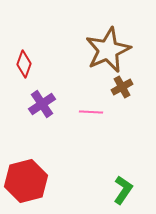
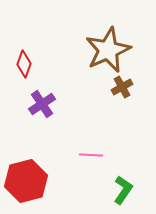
pink line: moved 43 px down
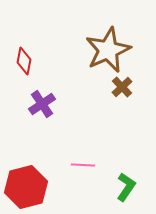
red diamond: moved 3 px up; rotated 8 degrees counterclockwise
brown cross: rotated 15 degrees counterclockwise
pink line: moved 8 px left, 10 px down
red hexagon: moved 6 px down
green L-shape: moved 3 px right, 3 px up
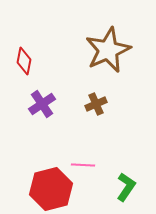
brown cross: moved 26 px left, 17 px down; rotated 20 degrees clockwise
red hexagon: moved 25 px right, 2 px down
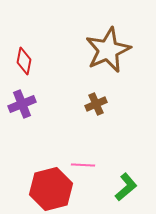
purple cross: moved 20 px left; rotated 12 degrees clockwise
green L-shape: rotated 16 degrees clockwise
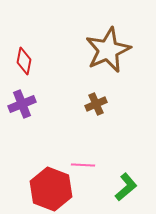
red hexagon: rotated 24 degrees counterclockwise
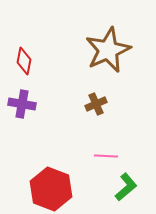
purple cross: rotated 32 degrees clockwise
pink line: moved 23 px right, 9 px up
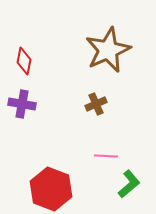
green L-shape: moved 3 px right, 3 px up
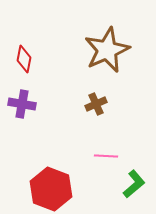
brown star: moved 1 px left
red diamond: moved 2 px up
green L-shape: moved 5 px right
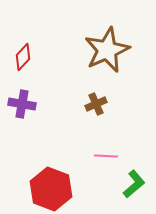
red diamond: moved 1 px left, 2 px up; rotated 32 degrees clockwise
